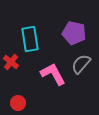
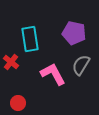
gray semicircle: moved 1 px down; rotated 10 degrees counterclockwise
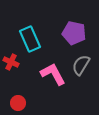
cyan rectangle: rotated 15 degrees counterclockwise
red cross: rotated 14 degrees counterclockwise
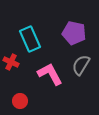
pink L-shape: moved 3 px left
red circle: moved 2 px right, 2 px up
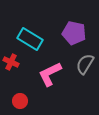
cyan rectangle: rotated 35 degrees counterclockwise
gray semicircle: moved 4 px right, 1 px up
pink L-shape: rotated 88 degrees counterclockwise
